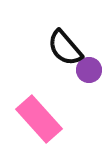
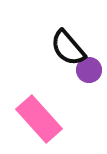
black semicircle: moved 3 px right
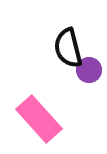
black semicircle: rotated 27 degrees clockwise
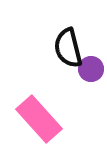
purple circle: moved 2 px right, 1 px up
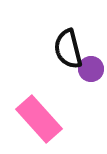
black semicircle: moved 1 px down
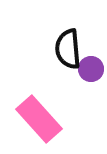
black semicircle: rotated 9 degrees clockwise
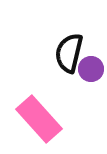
black semicircle: moved 1 px right, 4 px down; rotated 18 degrees clockwise
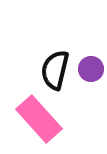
black semicircle: moved 14 px left, 17 px down
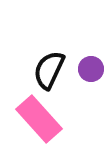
black semicircle: moved 6 px left; rotated 12 degrees clockwise
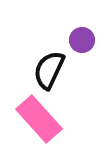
purple circle: moved 9 px left, 29 px up
